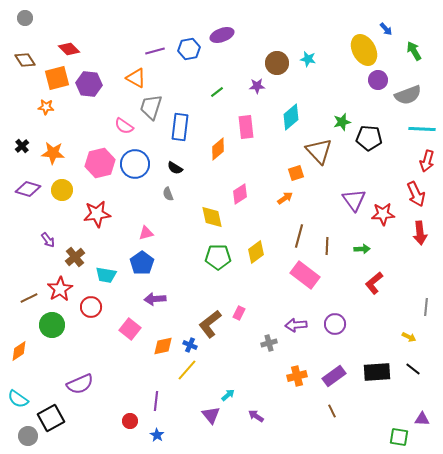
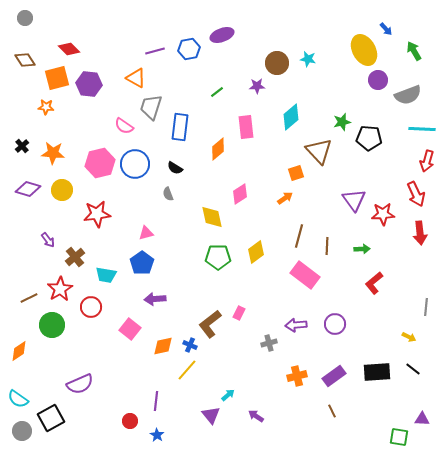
gray circle at (28, 436): moved 6 px left, 5 px up
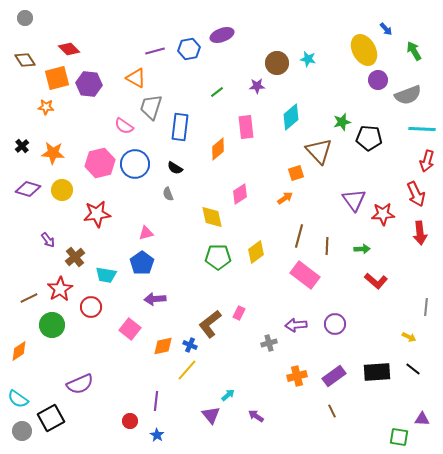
red L-shape at (374, 283): moved 2 px right, 2 px up; rotated 100 degrees counterclockwise
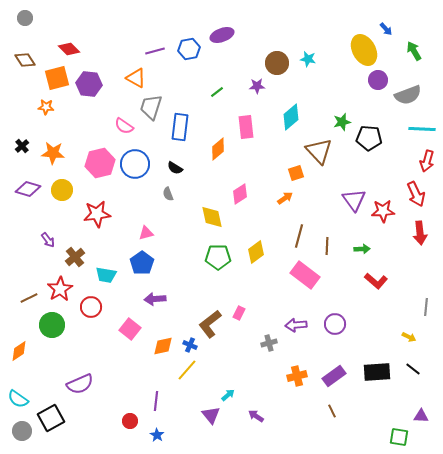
red star at (383, 214): moved 3 px up
purple triangle at (422, 419): moved 1 px left, 3 px up
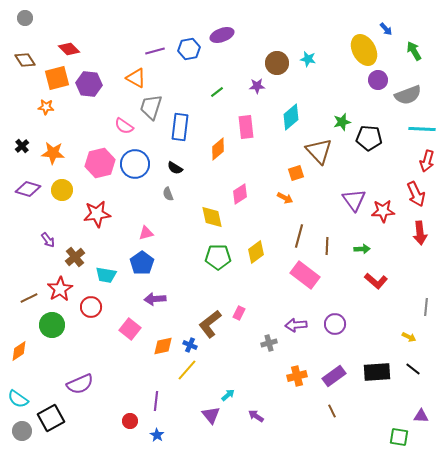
orange arrow at (285, 198): rotated 63 degrees clockwise
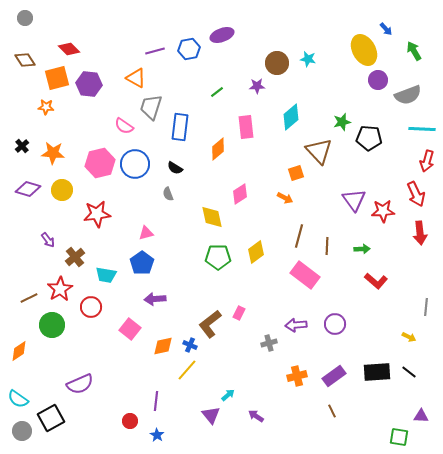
black line at (413, 369): moved 4 px left, 3 px down
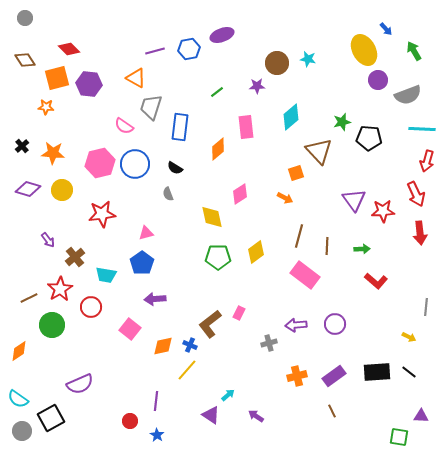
red star at (97, 214): moved 5 px right
purple triangle at (211, 415): rotated 18 degrees counterclockwise
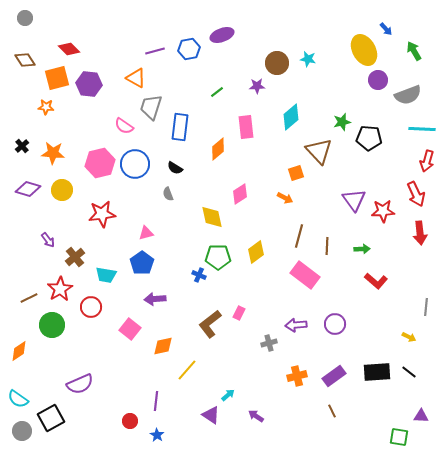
blue cross at (190, 345): moved 9 px right, 70 px up
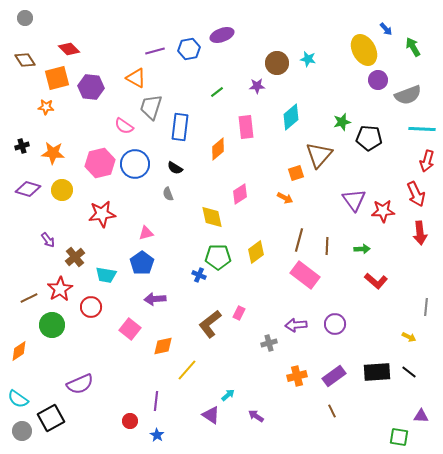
green arrow at (414, 51): moved 1 px left, 4 px up
purple hexagon at (89, 84): moved 2 px right, 3 px down
black cross at (22, 146): rotated 24 degrees clockwise
brown triangle at (319, 151): moved 4 px down; rotated 24 degrees clockwise
brown line at (299, 236): moved 4 px down
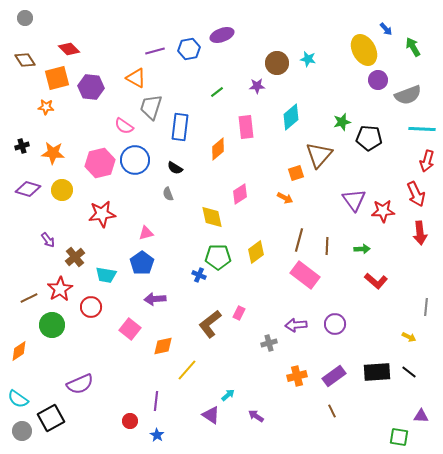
blue circle at (135, 164): moved 4 px up
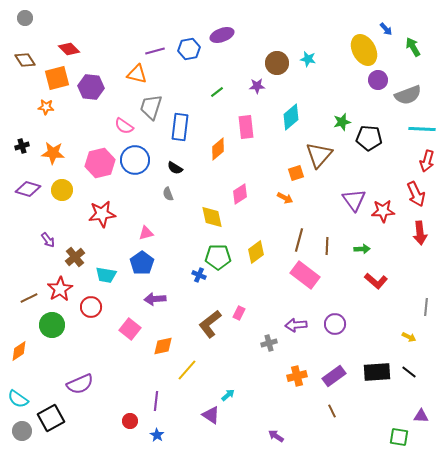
orange triangle at (136, 78): moved 1 px right, 4 px up; rotated 15 degrees counterclockwise
purple arrow at (256, 416): moved 20 px right, 20 px down
